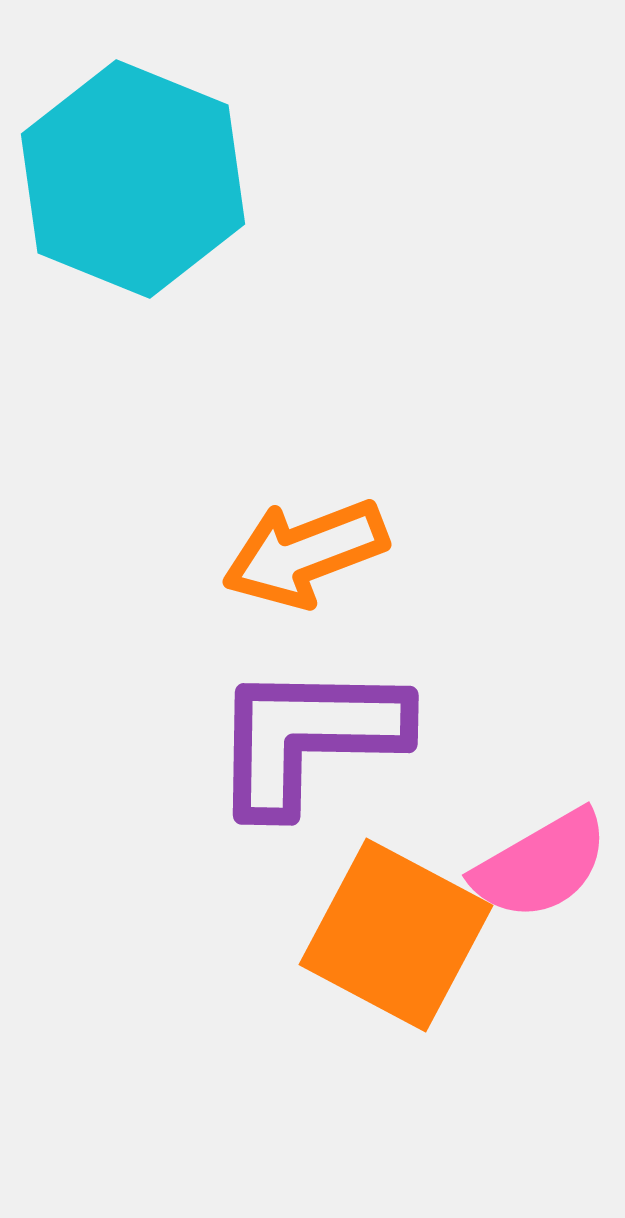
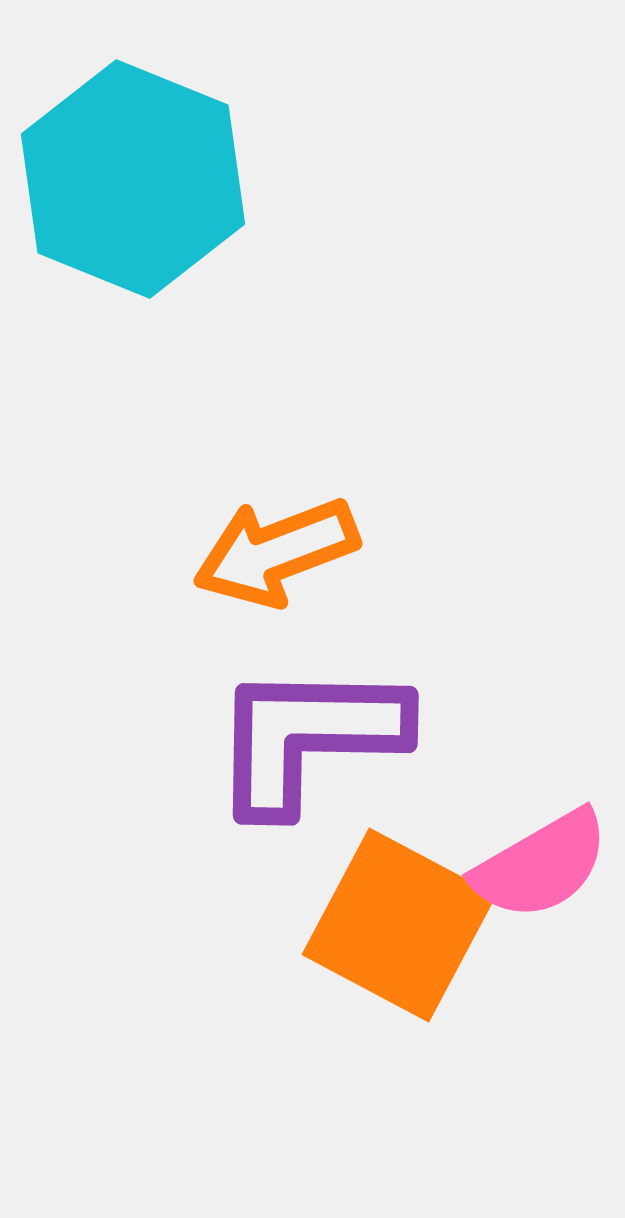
orange arrow: moved 29 px left, 1 px up
orange square: moved 3 px right, 10 px up
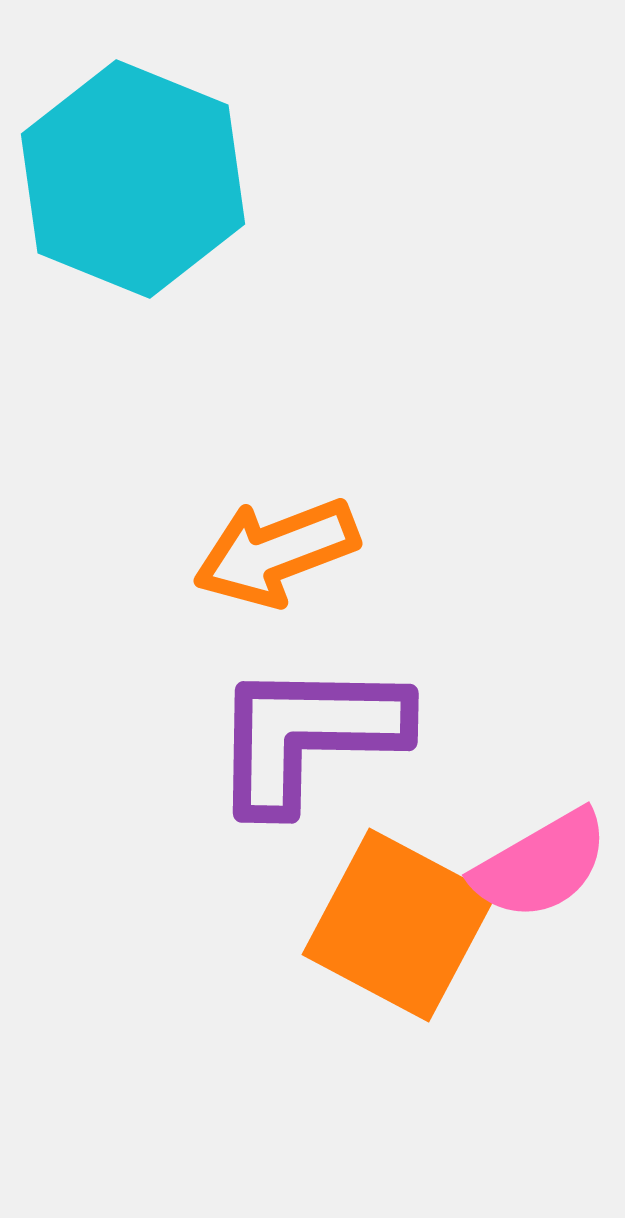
purple L-shape: moved 2 px up
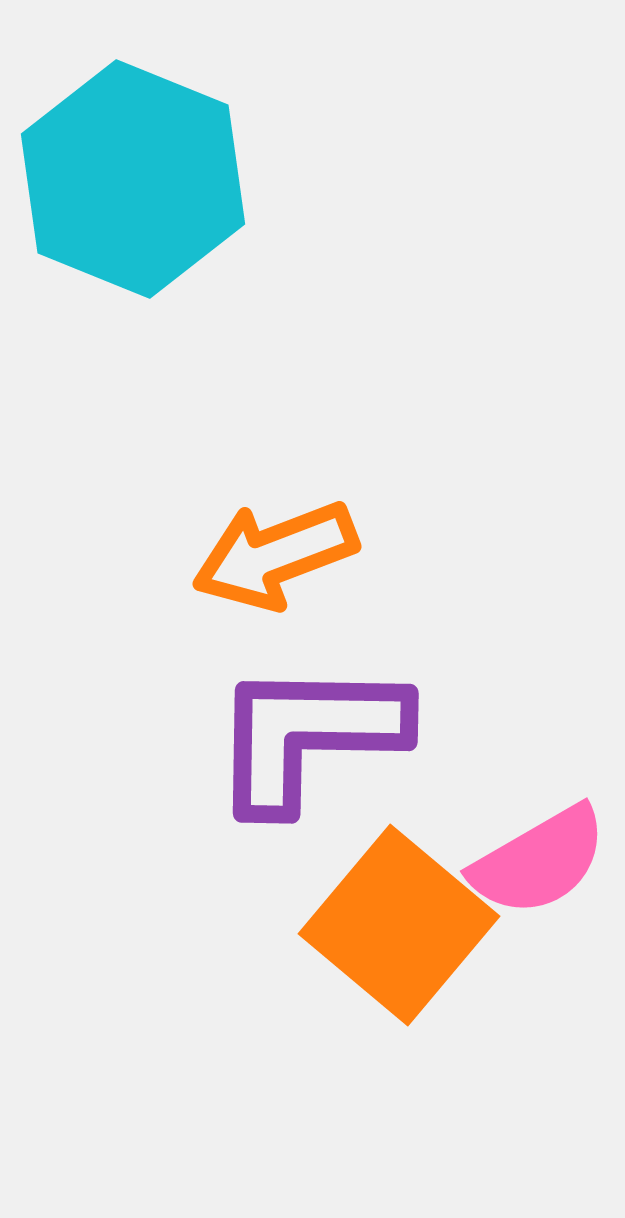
orange arrow: moved 1 px left, 3 px down
pink semicircle: moved 2 px left, 4 px up
orange square: rotated 12 degrees clockwise
